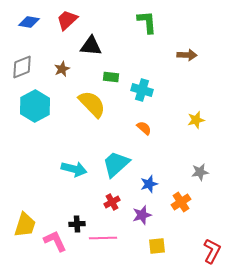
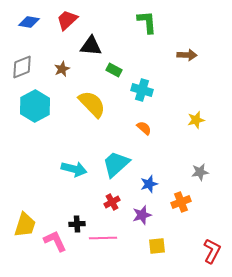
green rectangle: moved 3 px right, 7 px up; rotated 21 degrees clockwise
orange cross: rotated 12 degrees clockwise
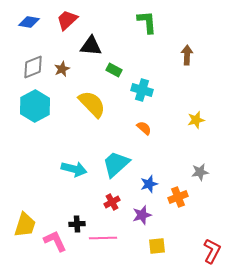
brown arrow: rotated 90 degrees counterclockwise
gray diamond: moved 11 px right
orange cross: moved 3 px left, 5 px up
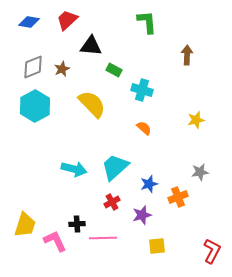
cyan trapezoid: moved 1 px left, 3 px down
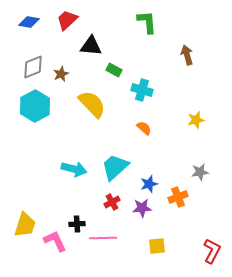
brown arrow: rotated 18 degrees counterclockwise
brown star: moved 1 px left, 5 px down
purple star: moved 7 px up; rotated 12 degrees clockwise
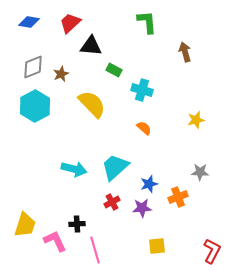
red trapezoid: moved 3 px right, 3 px down
brown arrow: moved 2 px left, 3 px up
gray star: rotated 12 degrees clockwise
pink line: moved 8 px left, 12 px down; rotated 76 degrees clockwise
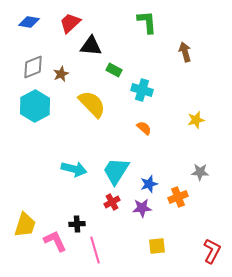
cyan trapezoid: moved 1 px right, 4 px down; rotated 16 degrees counterclockwise
